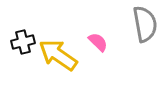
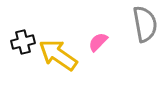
pink semicircle: rotated 90 degrees counterclockwise
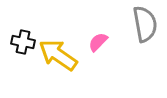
black cross: rotated 25 degrees clockwise
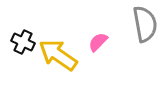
black cross: rotated 15 degrees clockwise
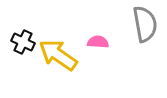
pink semicircle: rotated 50 degrees clockwise
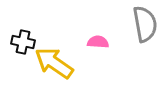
black cross: rotated 15 degrees counterclockwise
yellow arrow: moved 4 px left, 8 px down
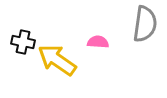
gray semicircle: rotated 18 degrees clockwise
yellow arrow: moved 3 px right, 3 px up
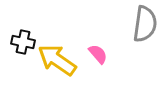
pink semicircle: moved 12 px down; rotated 45 degrees clockwise
